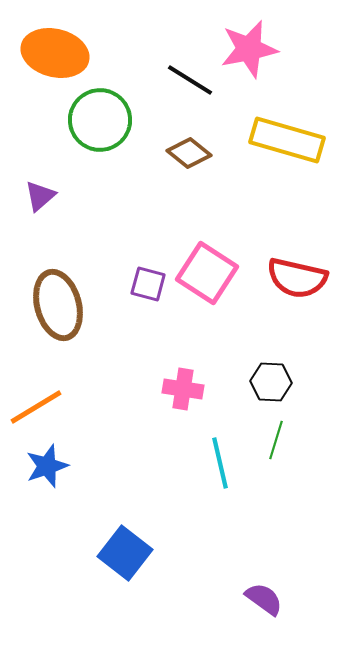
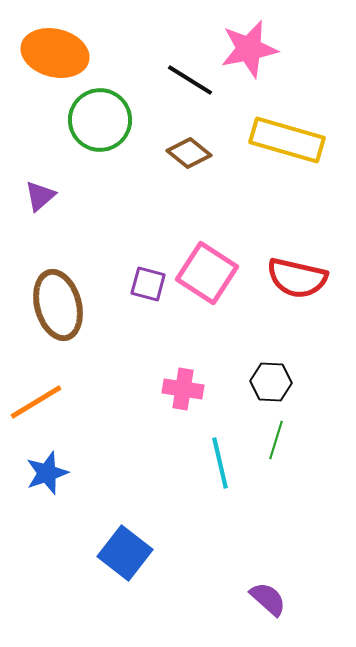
orange line: moved 5 px up
blue star: moved 7 px down
purple semicircle: moved 4 px right; rotated 6 degrees clockwise
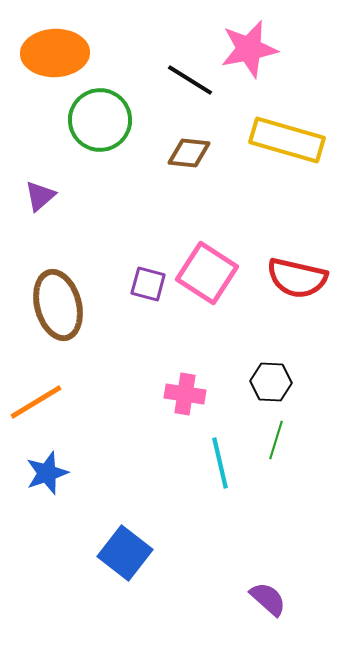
orange ellipse: rotated 16 degrees counterclockwise
brown diamond: rotated 33 degrees counterclockwise
pink cross: moved 2 px right, 5 px down
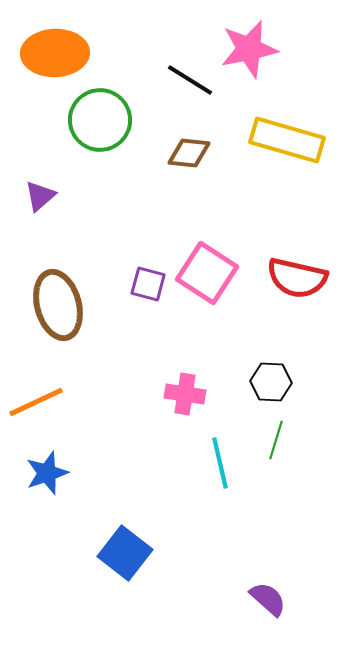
orange line: rotated 6 degrees clockwise
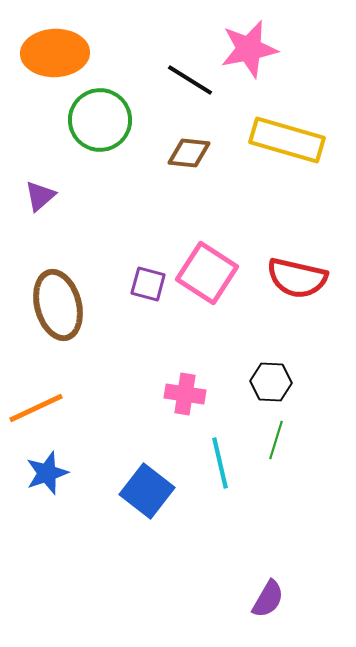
orange line: moved 6 px down
blue square: moved 22 px right, 62 px up
purple semicircle: rotated 78 degrees clockwise
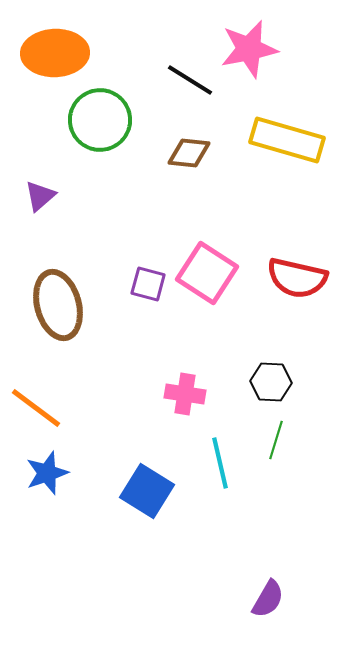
orange line: rotated 62 degrees clockwise
blue square: rotated 6 degrees counterclockwise
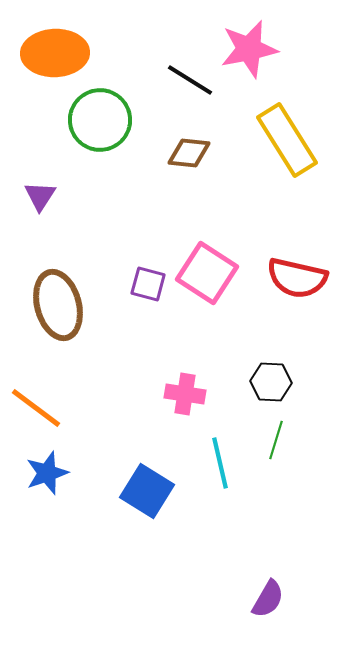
yellow rectangle: rotated 42 degrees clockwise
purple triangle: rotated 16 degrees counterclockwise
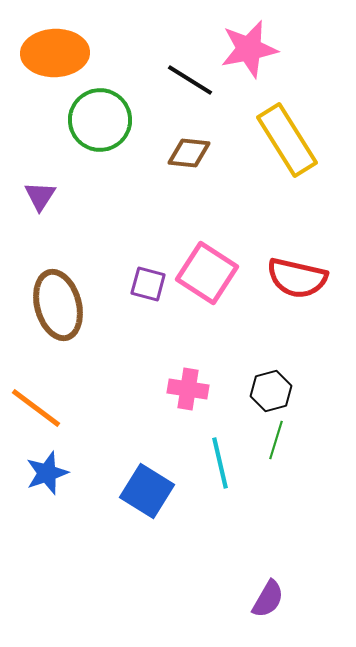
black hexagon: moved 9 px down; rotated 18 degrees counterclockwise
pink cross: moved 3 px right, 5 px up
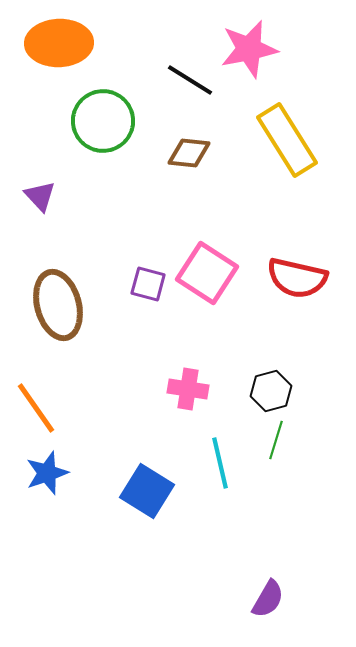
orange ellipse: moved 4 px right, 10 px up
green circle: moved 3 px right, 1 px down
purple triangle: rotated 16 degrees counterclockwise
orange line: rotated 18 degrees clockwise
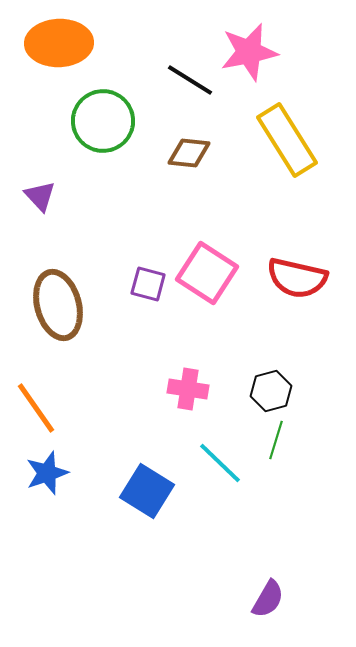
pink star: moved 3 px down
cyan line: rotated 33 degrees counterclockwise
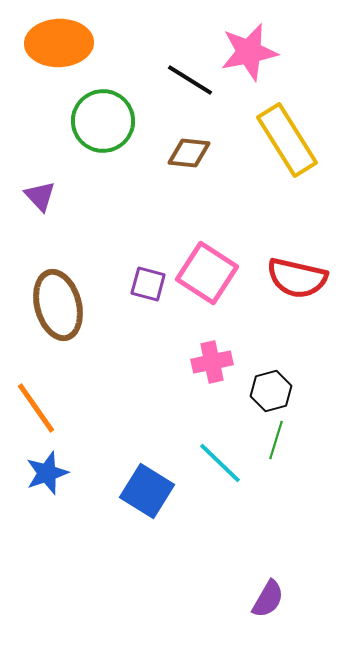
pink cross: moved 24 px right, 27 px up; rotated 21 degrees counterclockwise
